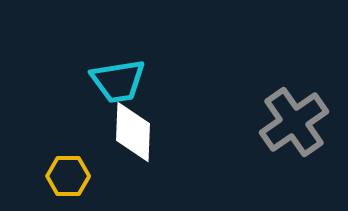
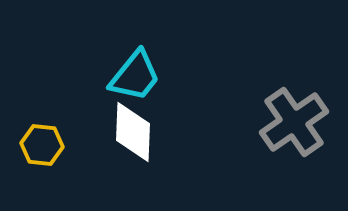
cyan trapezoid: moved 17 px right, 5 px up; rotated 42 degrees counterclockwise
yellow hexagon: moved 26 px left, 31 px up; rotated 6 degrees clockwise
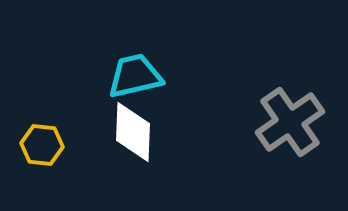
cyan trapezoid: rotated 142 degrees counterclockwise
gray cross: moved 4 px left
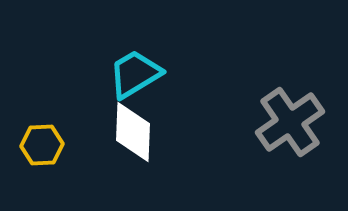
cyan trapezoid: moved 2 px up; rotated 18 degrees counterclockwise
yellow hexagon: rotated 9 degrees counterclockwise
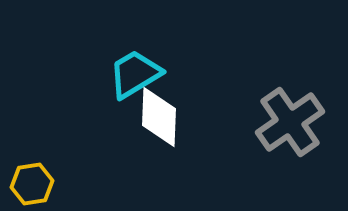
white diamond: moved 26 px right, 15 px up
yellow hexagon: moved 10 px left, 39 px down; rotated 6 degrees counterclockwise
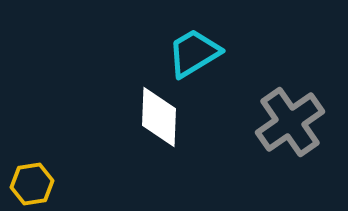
cyan trapezoid: moved 59 px right, 21 px up
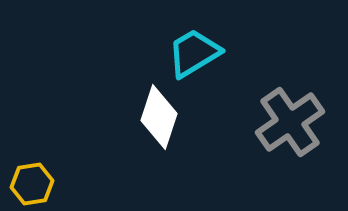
white diamond: rotated 16 degrees clockwise
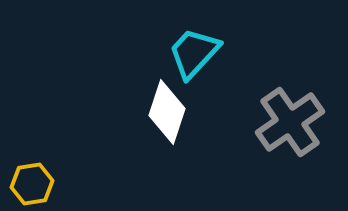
cyan trapezoid: rotated 16 degrees counterclockwise
white diamond: moved 8 px right, 5 px up
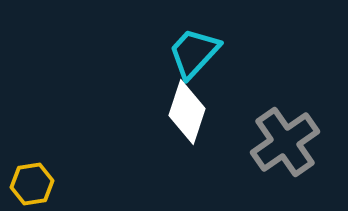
white diamond: moved 20 px right
gray cross: moved 5 px left, 20 px down
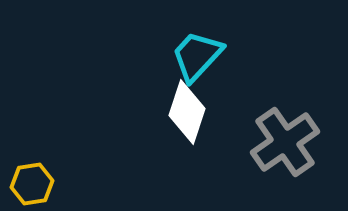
cyan trapezoid: moved 3 px right, 3 px down
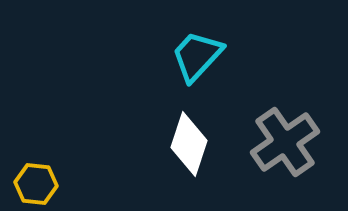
white diamond: moved 2 px right, 32 px down
yellow hexagon: moved 4 px right; rotated 15 degrees clockwise
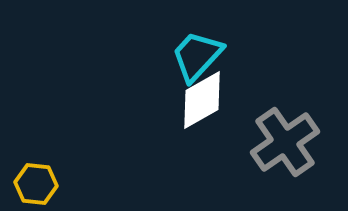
white diamond: moved 13 px right, 44 px up; rotated 42 degrees clockwise
